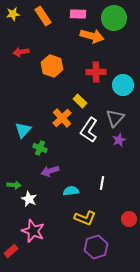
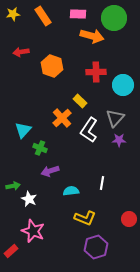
purple star: rotated 24 degrees clockwise
green arrow: moved 1 px left, 1 px down; rotated 16 degrees counterclockwise
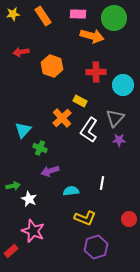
yellow rectangle: rotated 16 degrees counterclockwise
